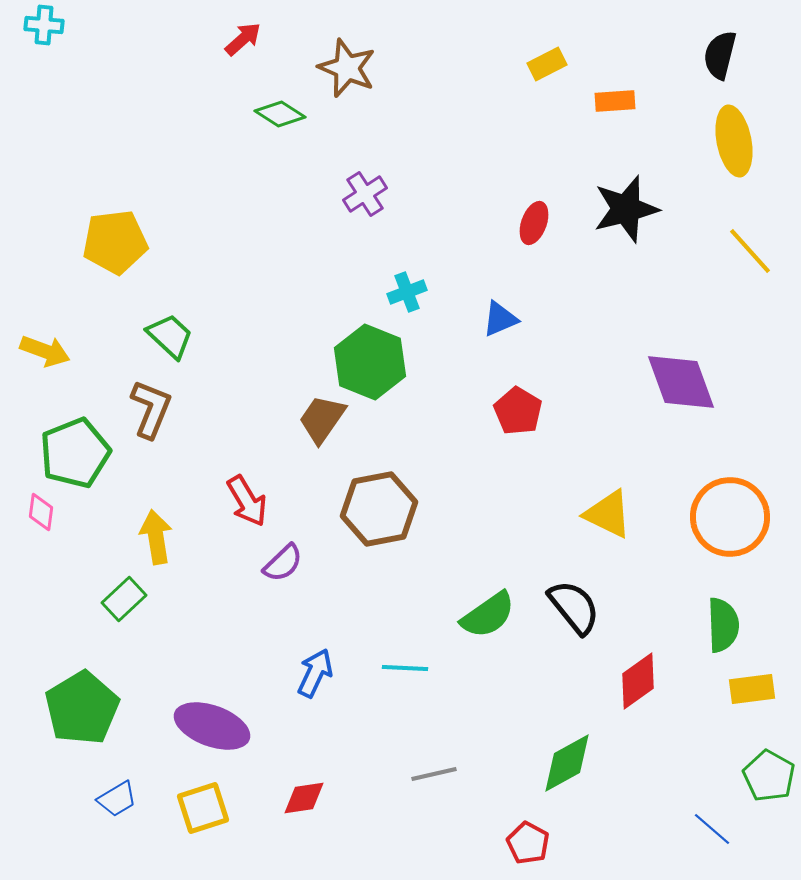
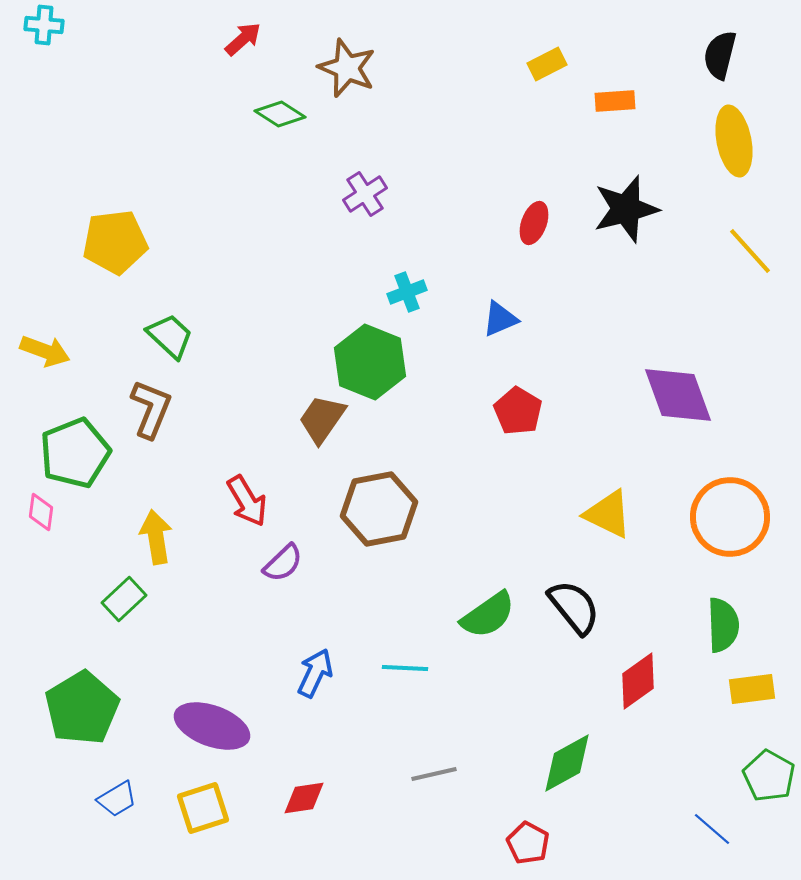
purple diamond at (681, 382): moved 3 px left, 13 px down
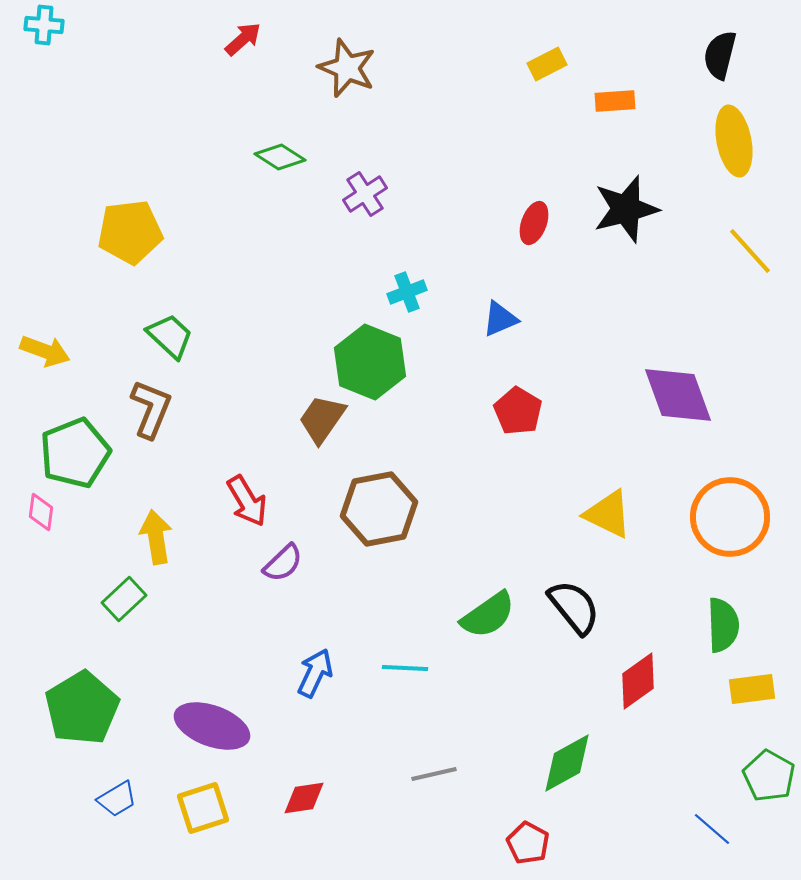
green diamond at (280, 114): moved 43 px down
yellow pentagon at (115, 242): moved 15 px right, 10 px up
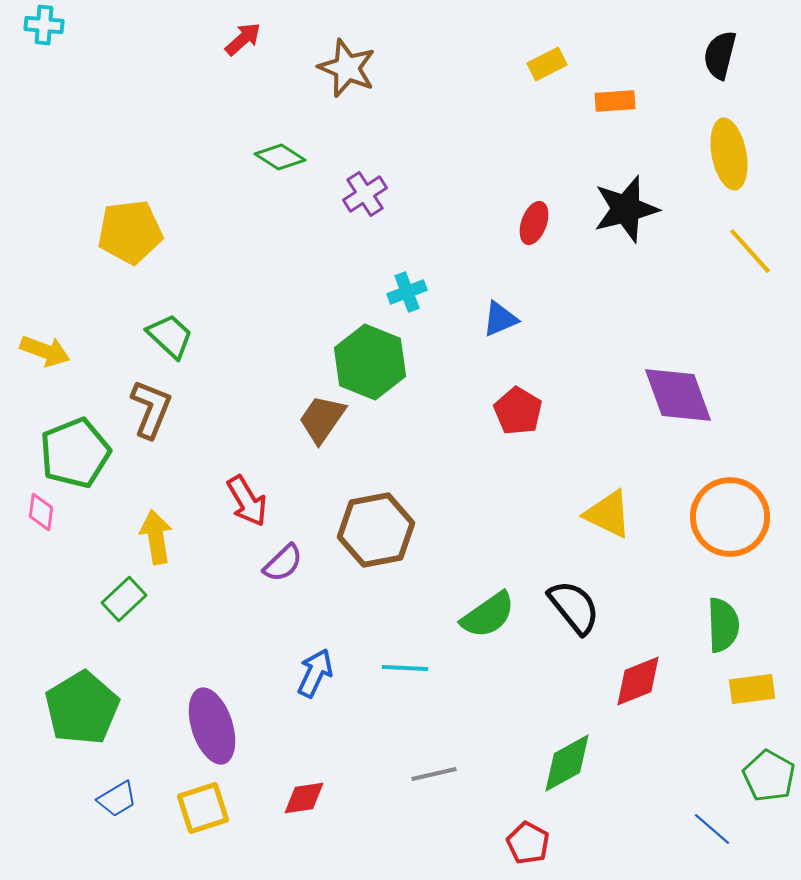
yellow ellipse at (734, 141): moved 5 px left, 13 px down
brown hexagon at (379, 509): moved 3 px left, 21 px down
red diamond at (638, 681): rotated 14 degrees clockwise
purple ellipse at (212, 726): rotated 52 degrees clockwise
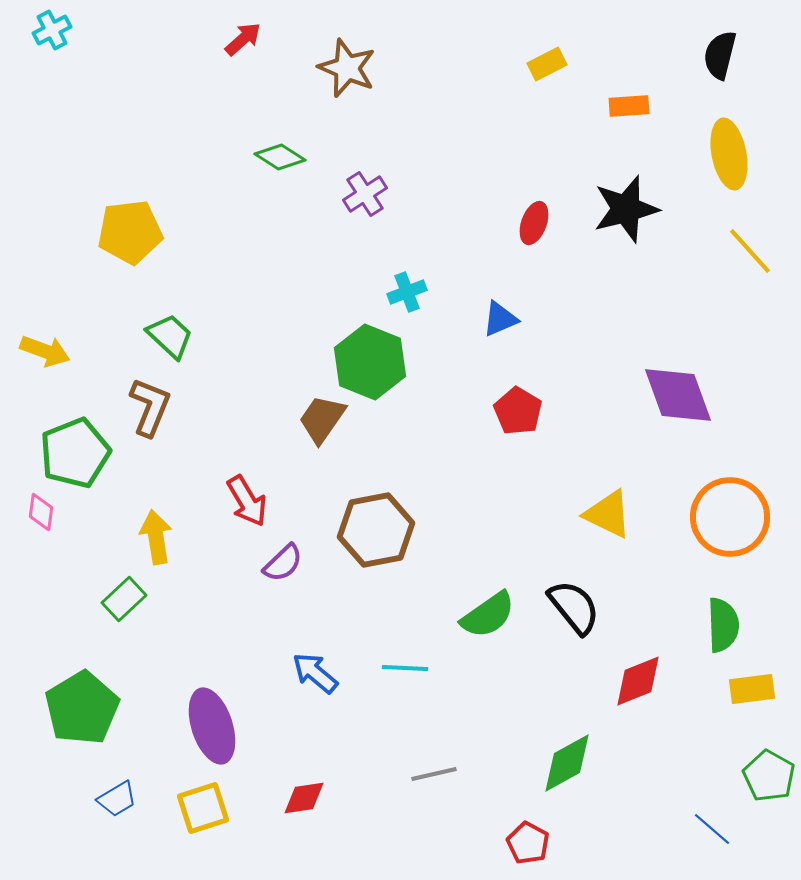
cyan cross at (44, 25): moved 8 px right, 5 px down; rotated 33 degrees counterclockwise
orange rectangle at (615, 101): moved 14 px right, 5 px down
brown L-shape at (151, 409): moved 1 px left, 2 px up
blue arrow at (315, 673): rotated 75 degrees counterclockwise
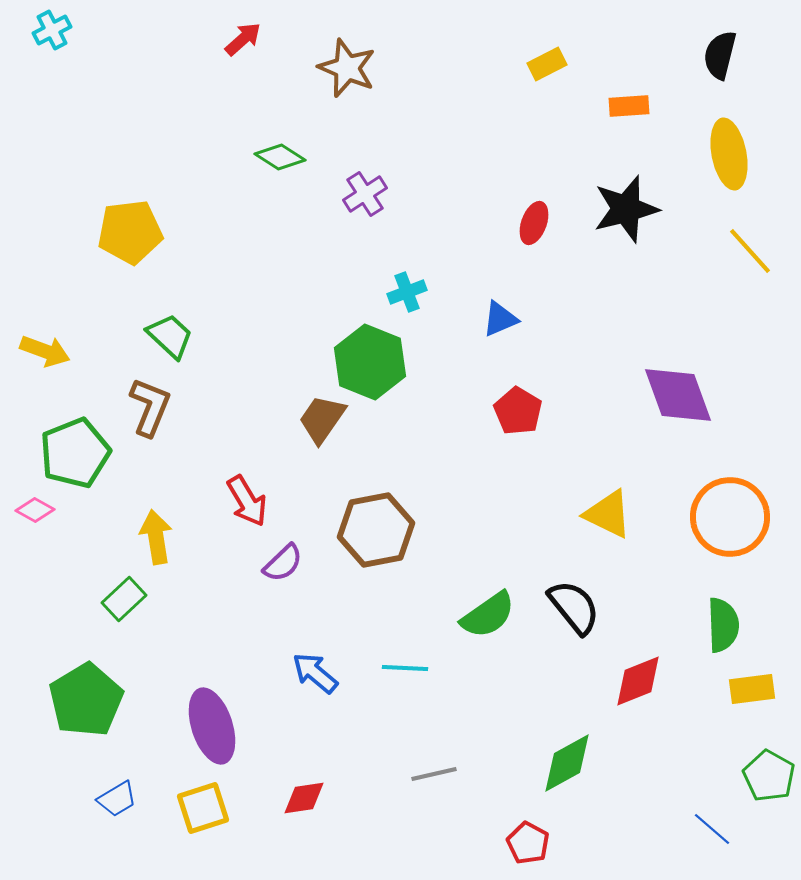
pink diamond at (41, 512): moved 6 px left, 2 px up; rotated 69 degrees counterclockwise
green pentagon at (82, 708): moved 4 px right, 8 px up
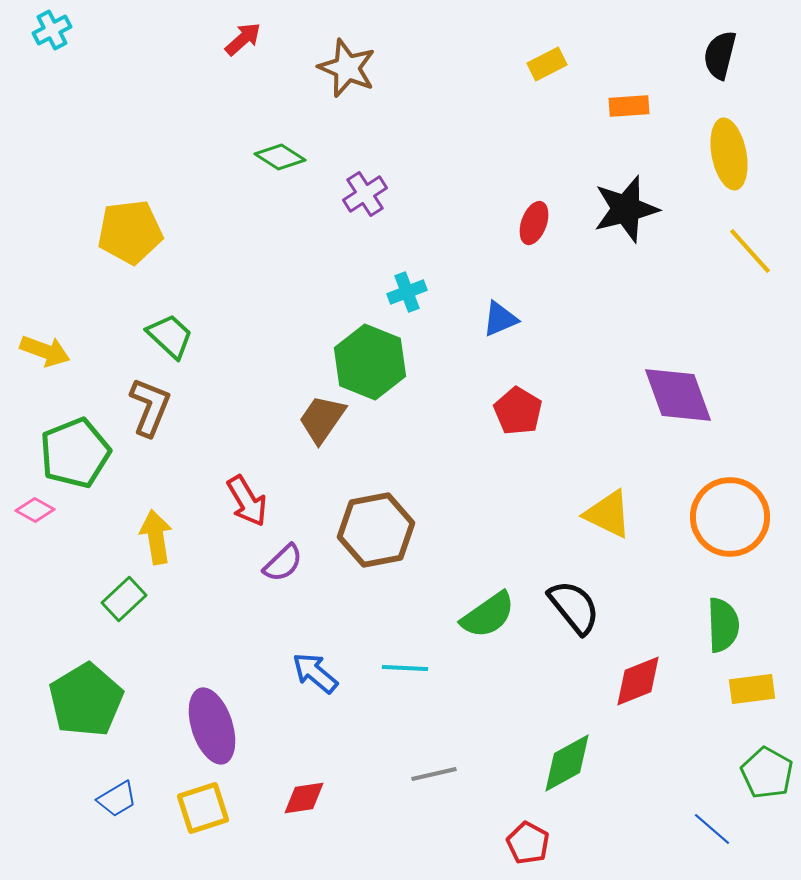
green pentagon at (769, 776): moved 2 px left, 3 px up
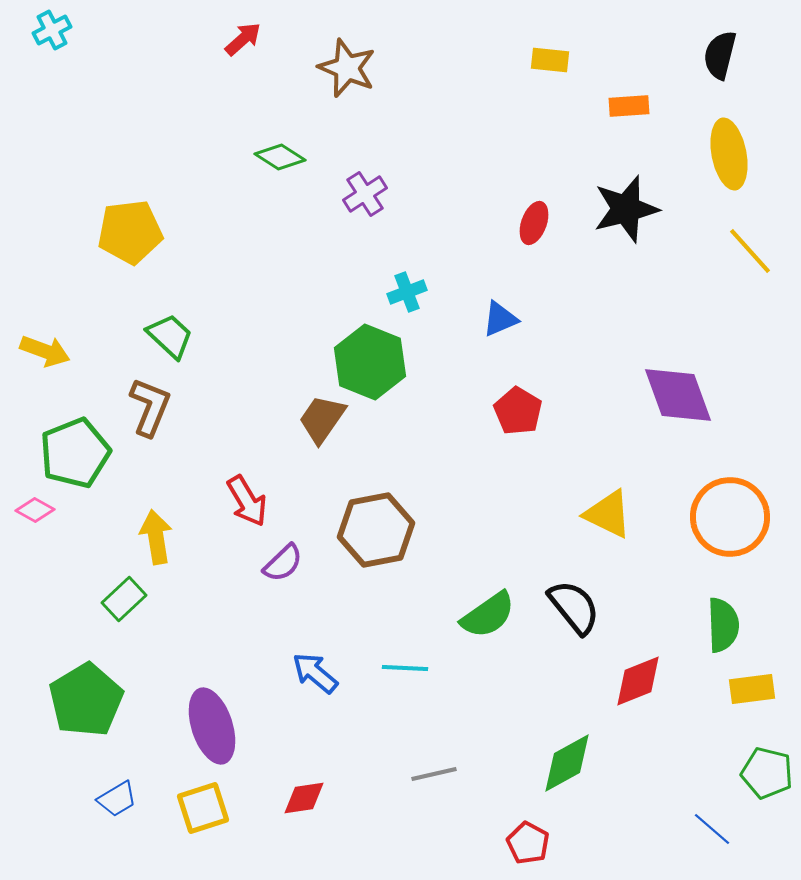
yellow rectangle at (547, 64): moved 3 px right, 4 px up; rotated 33 degrees clockwise
green pentagon at (767, 773): rotated 15 degrees counterclockwise
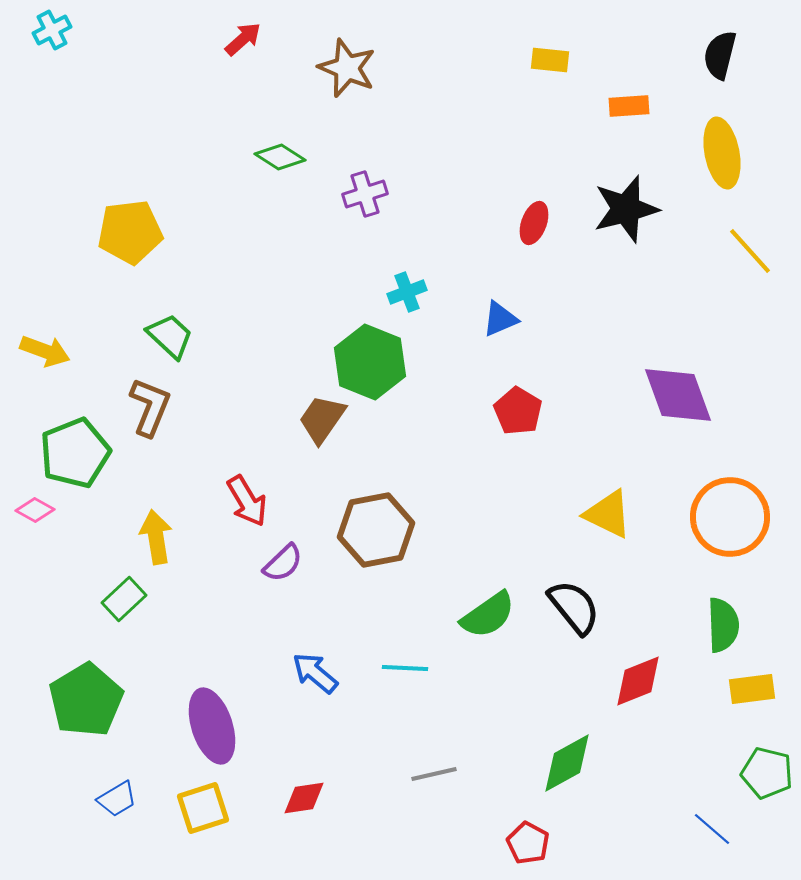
yellow ellipse at (729, 154): moved 7 px left, 1 px up
purple cross at (365, 194): rotated 15 degrees clockwise
